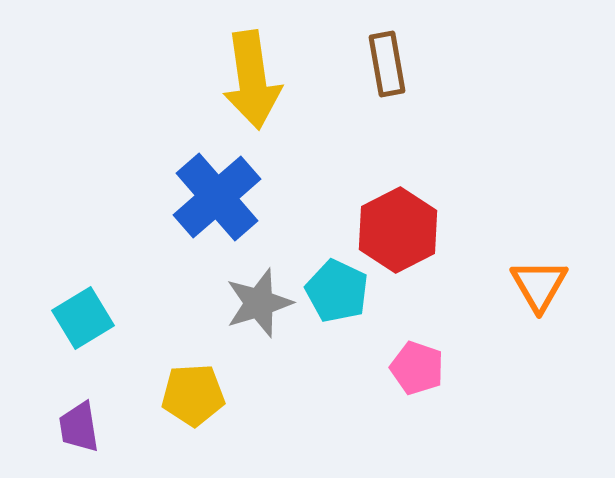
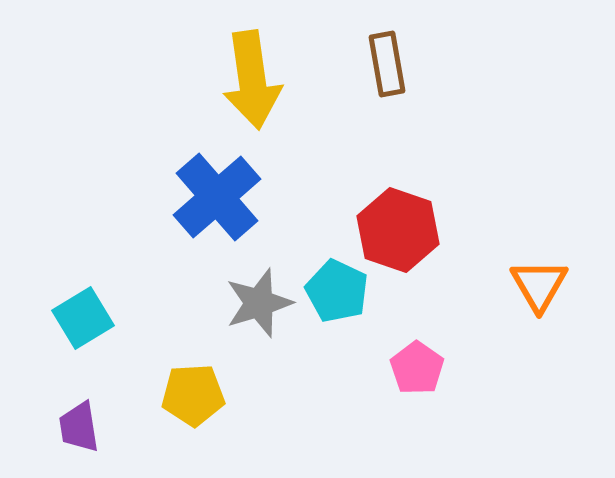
red hexagon: rotated 14 degrees counterclockwise
pink pentagon: rotated 16 degrees clockwise
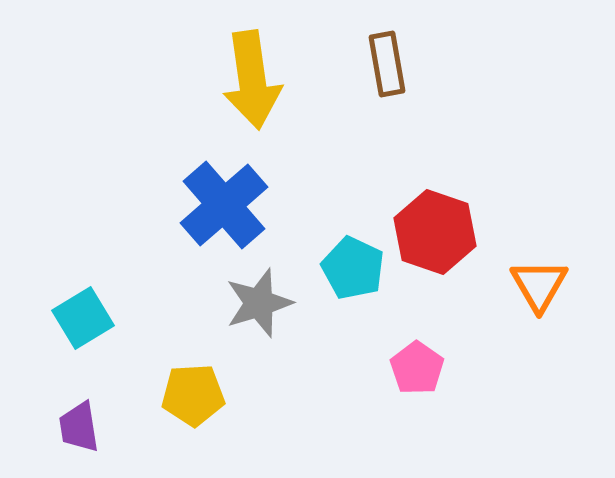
blue cross: moved 7 px right, 8 px down
red hexagon: moved 37 px right, 2 px down
cyan pentagon: moved 16 px right, 23 px up
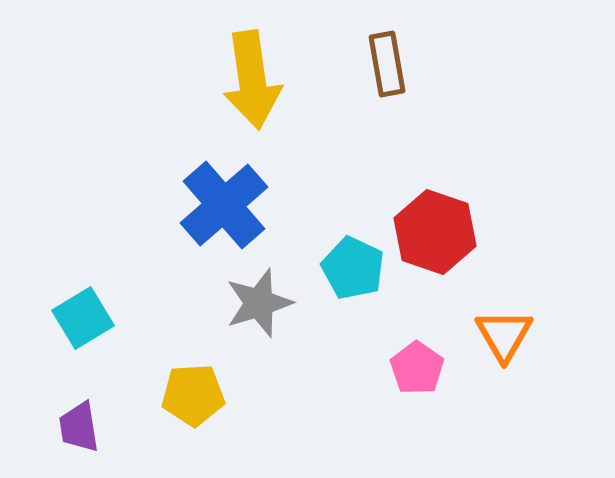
orange triangle: moved 35 px left, 50 px down
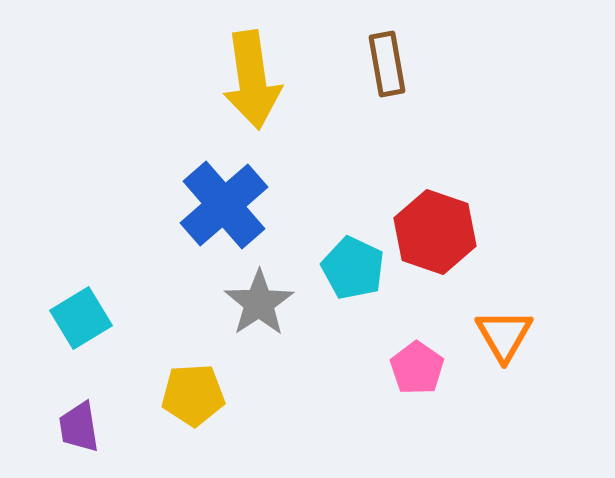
gray star: rotated 16 degrees counterclockwise
cyan square: moved 2 px left
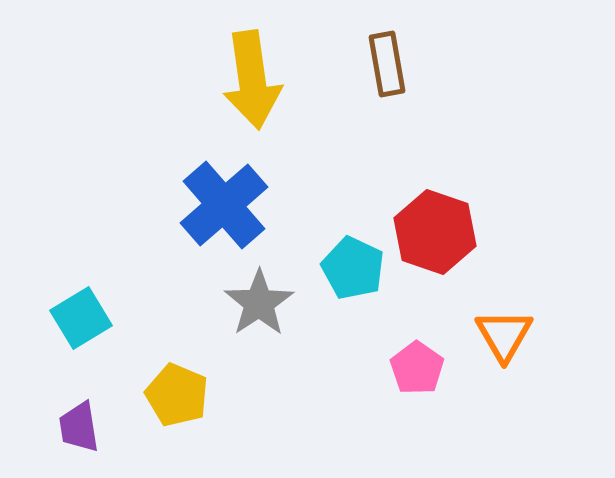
yellow pentagon: moved 16 px left; rotated 26 degrees clockwise
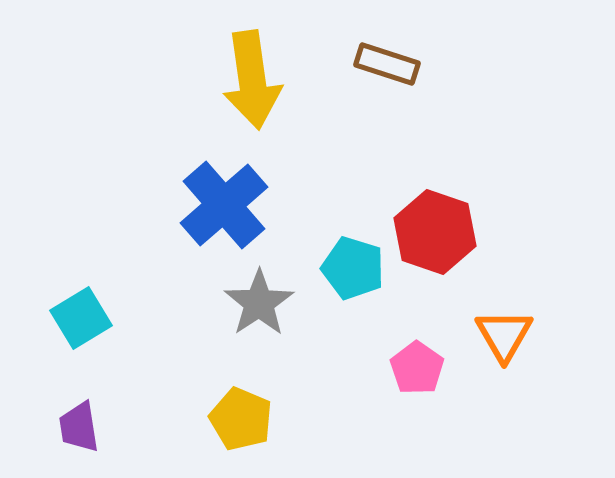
brown rectangle: rotated 62 degrees counterclockwise
cyan pentagon: rotated 8 degrees counterclockwise
yellow pentagon: moved 64 px right, 24 px down
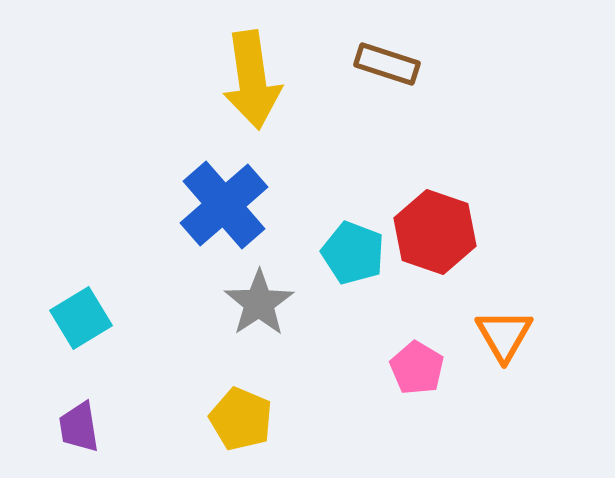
cyan pentagon: moved 15 px up; rotated 4 degrees clockwise
pink pentagon: rotated 4 degrees counterclockwise
